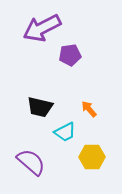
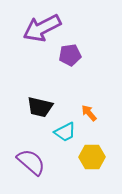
orange arrow: moved 4 px down
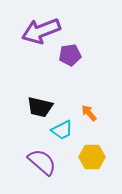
purple arrow: moved 1 px left, 3 px down; rotated 6 degrees clockwise
cyan trapezoid: moved 3 px left, 2 px up
purple semicircle: moved 11 px right
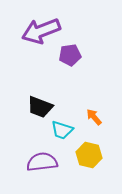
black trapezoid: rotated 8 degrees clockwise
orange arrow: moved 5 px right, 4 px down
cyan trapezoid: rotated 45 degrees clockwise
yellow hexagon: moved 3 px left, 2 px up; rotated 15 degrees clockwise
purple semicircle: rotated 48 degrees counterclockwise
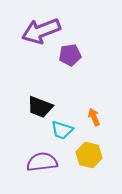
orange arrow: rotated 18 degrees clockwise
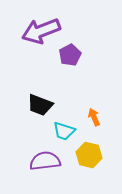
purple pentagon: rotated 20 degrees counterclockwise
black trapezoid: moved 2 px up
cyan trapezoid: moved 2 px right, 1 px down
purple semicircle: moved 3 px right, 1 px up
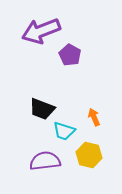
purple pentagon: rotated 15 degrees counterclockwise
black trapezoid: moved 2 px right, 4 px down
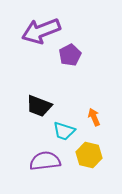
purple pentagon: rotated 15 degrees clockwise
black trapezoid: moved 3 px left, 3 px up
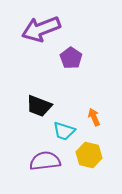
purple arrow: moved 2 px up
purple pentagon: moved 1 px right, 3 px down; rotated 10 degrees counterclockwise
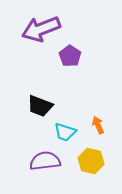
purple pentagon: moved 1 px left, 2 px up
black trapezoid: moved 1 px right
orange arrow: moved 4 px right, 8 px down
cyan trapezoid: moved 1 px right, 1 px down
yellow hexagon: moved 2 px right, 6 px down
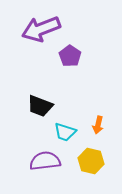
orange arrow: rotated 144 degrees counterclockwise
